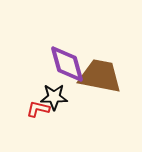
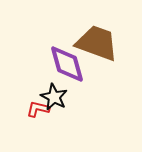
brown trapezoid: moved 3 px left, 33 px up; rotated 9 degrees clockwise
black star: rotated 28 degrees clockwise
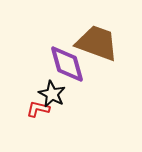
black star: moved 2 px left, 3 px up
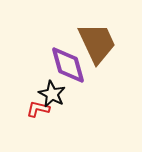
brown trapezoid: rotated 45 degrees clockwise
purple diamond: moved 1 px right, 1 px down
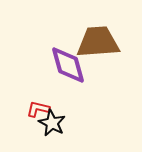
brown trapezoid: moved 1 px right, 1 px up; rotated 69 degrees counterclockwise
black star: moved 29 px down
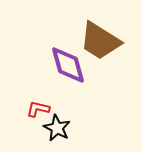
brown trapezoid: moved 2 px right, 1 px up; rotated 144 degrees counterclockwise
black star: moved 5 px right, 5 px down
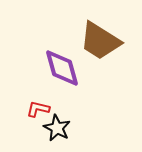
purple diamond: moved 6 px left, 3 px down
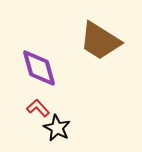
purple diamond: moved 23 px left
red L-shape: moved 1 px up; rotated 35 degrees clockwise
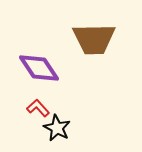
brown trapezoid: moved 6 px left, 2 px up; rotated 33 degrees counterclockwise
purple diamond: rotated 18 degrees counterclockwise
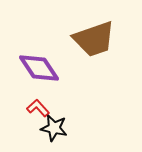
brown trapezoid: rotated 18 degrees counterclockwise
black star: moved 3 px left; rotated 16 degrees counterclockwise
